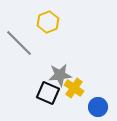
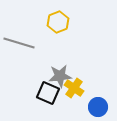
yellow hexagon: moved 10 px right
gray line: rotated 28 degrees counterclockwise
gray star: moved 1 px down
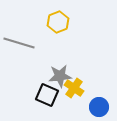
black square: moved 1 px left, 2 px down
blue circle: moved 1 px right
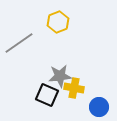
gray line: rotated 52 degrees counterclockwise
yellow cross: rotated 24 degrees counterclockwise
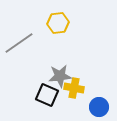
yellow hexagon: moved 1 px down; rotated 15 degrees clockwise
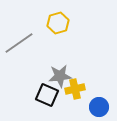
yellow hexagon: rotated 10 degrees counterclockwise
yellow cross: moved 1 px right, 1 px down; rotated 24 degrees counterclockwise
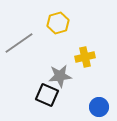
yellow cross: moved 10 px right, 32 px up
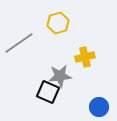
black square: moved 1 px right, 3 px up
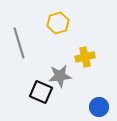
gray line: rotated 72 degrees counterclockwise
black square: moved 7 px left
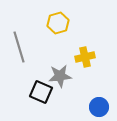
gray line: moved 4 px down
